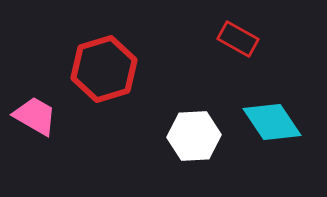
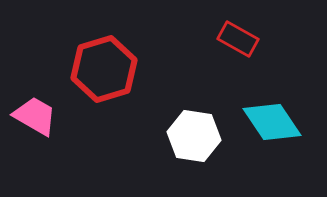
white hexagon: rotated 12 degrees clockwise
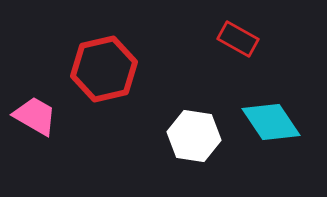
red hexagon: rotated 4 degrees clockwise
cyan diamond: moved 1 px left
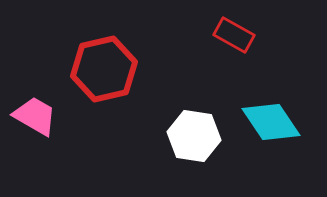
red rectangle: moved 4 px left, 4 px up
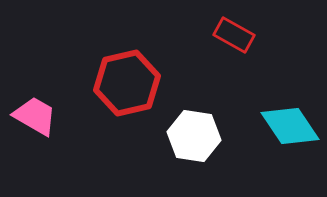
red hexagon: moved 23 px right, 14 px down
cyan diamond: moved 19 px right, 4 px down
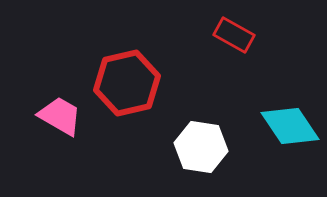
pink trapezoid: moved 25 px right
white hexagon: moved 7 px right, 11 px down
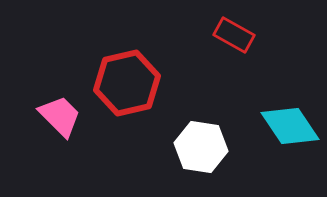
pink trapezoid: rotated 15 degrees clockwise
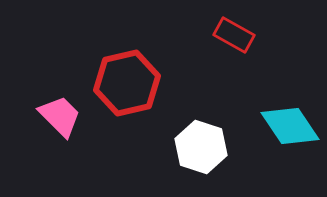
white hexagon: rotated 9 degrees clockwise
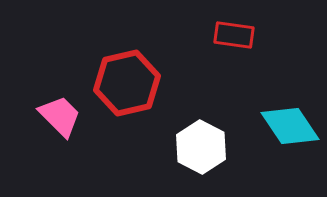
red rectangle: rotated 21 degrees counterclockwise
white hexagon: rotated 9 degrees clockwise
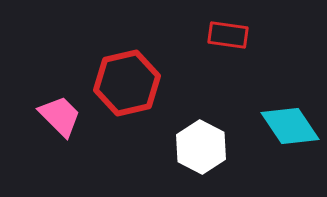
red rectangle: moved 6 px left
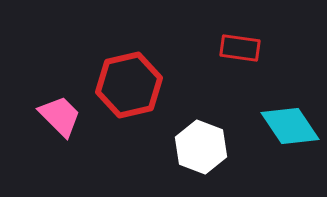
red rectangle: moved 12 px right, 13 px down
red hexagon: moved 2 px right, 2 px down
white hexagon: rotated 6 degrees counterclockwise
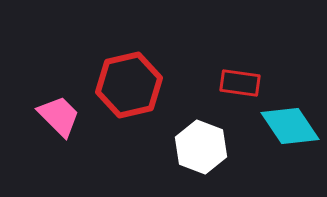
red rectangle: moved 35 px down
pink trapezoid: moved 1 px left
